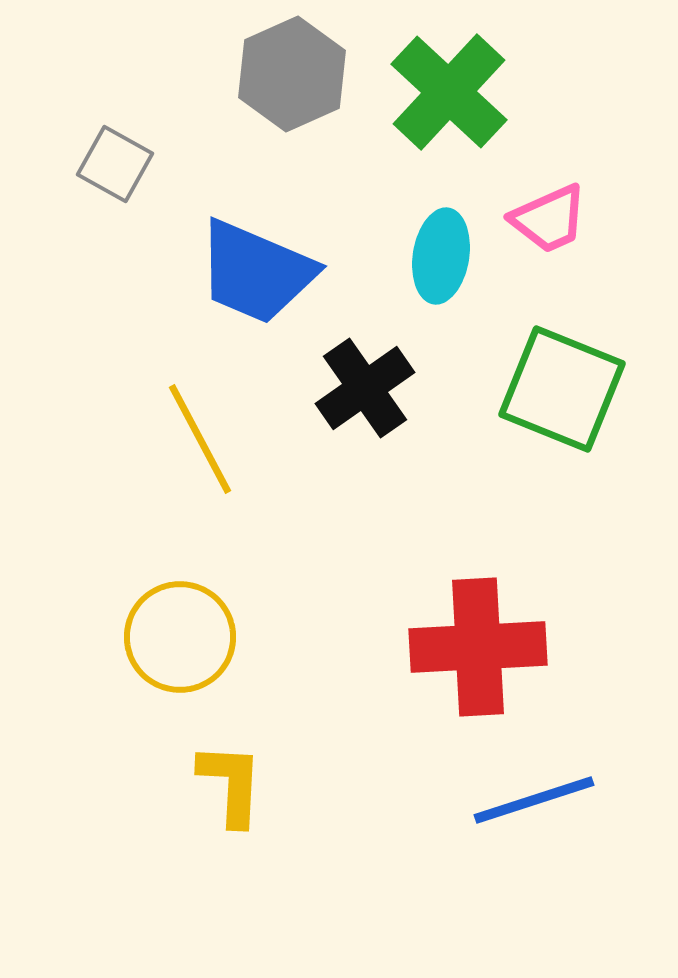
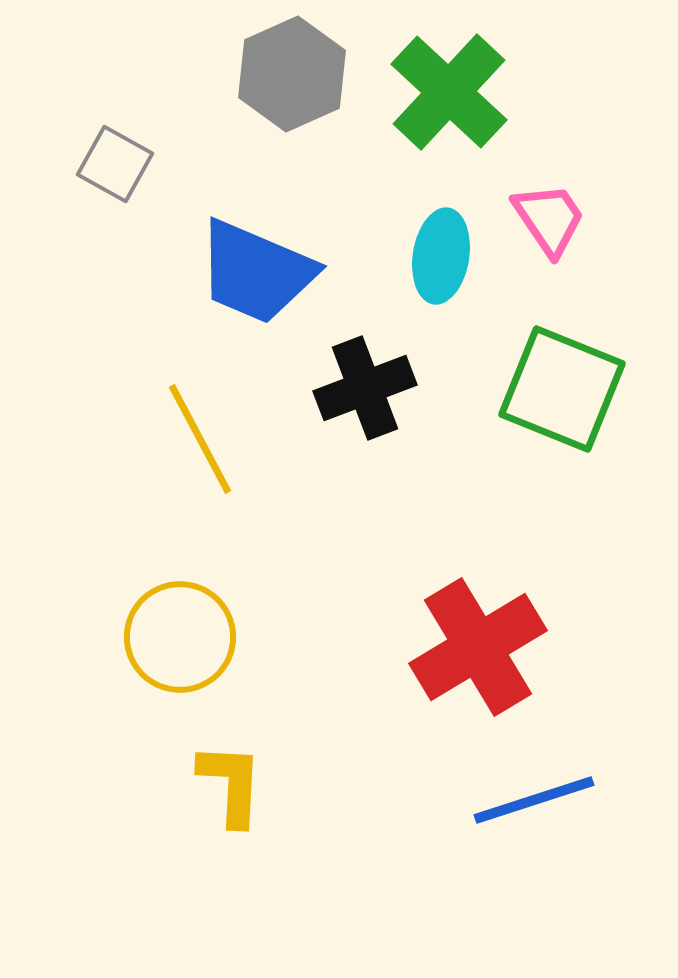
pink trapezoid: rotated 100 degrees counterclockwise
black cross: rotated 14 degrees clockwise
red cross: rotated 28 degrees counterclockwise
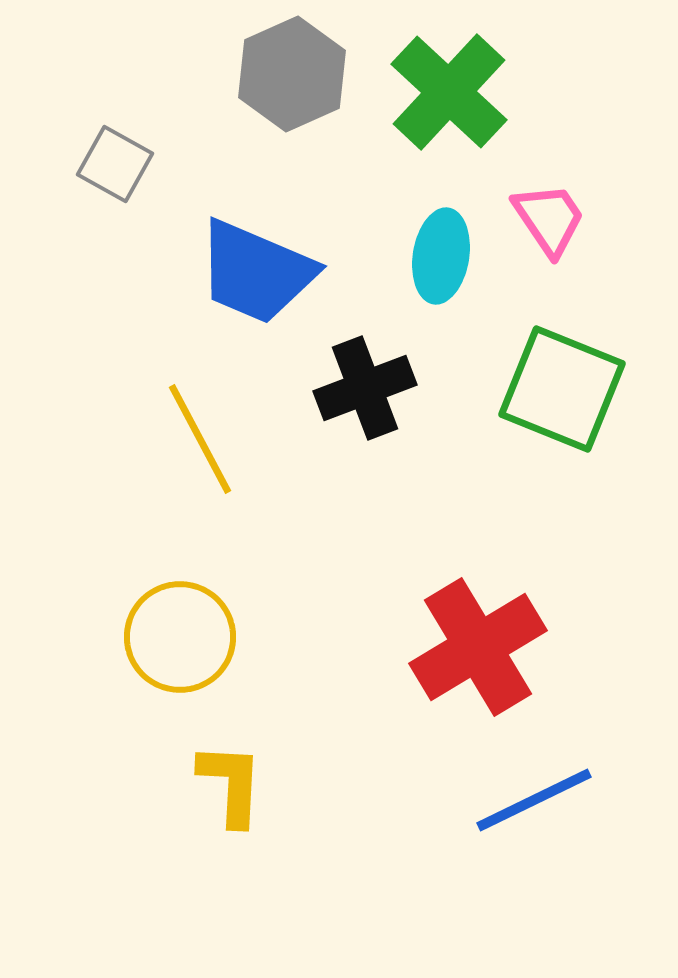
blue line: rotated 8 degrees counterclockwise
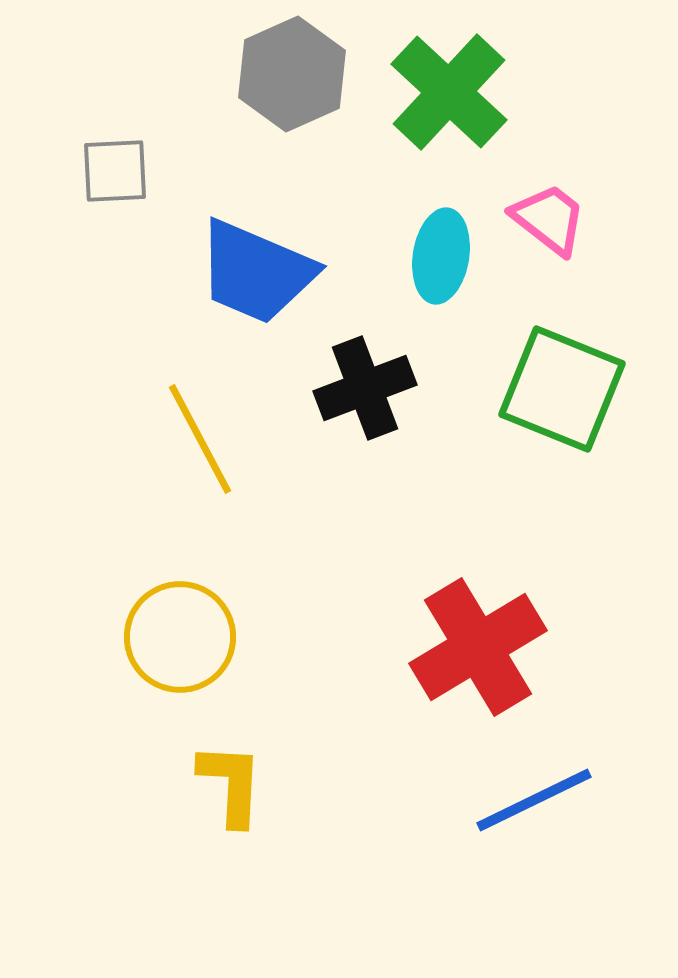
gray square: moved 7 px down; rotated 32 degrees counterclockwise
pink trapezoid: rotated 18 degrees counterclockwise
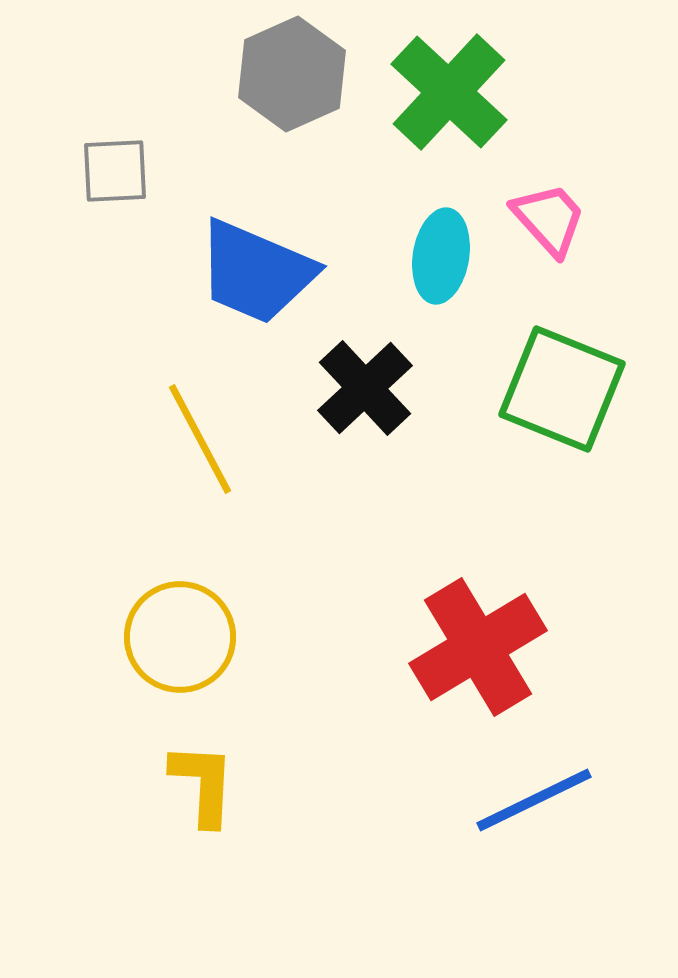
pink trapezoid: rotated 10 degrees clockwise
black cross: rotated 22 degrees counterclockwise
yellow L-shape: moved 28 px left
